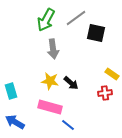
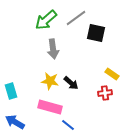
green arrow: rotated 20 degrees clockwise
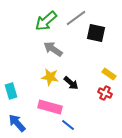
green arrow: moved 1 px down
gray arrow: rotated 132 degrees clockwise
yellow rectangle: moved 3 px left
yellow star: moved 4 px up
red cross: rotated 32 degrees clockwise
blue arrow: moved 2 px right, 1 px down; rotated 18 degrees clockwise
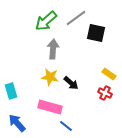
gray arrow: rotated 60 degrees clockwise
blue line: moved 2 px left, 1 px down
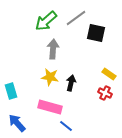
black arrow: rotated 119 degrees counterclockwise
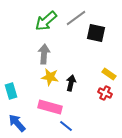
gray arrow: moved 9 px left, 5 px down
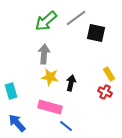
yellow rectangle: rotated 24 degrees clockwise
red cross: moved 1 px up
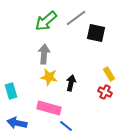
yellow star: moved 1 px left
pink rectangle: moved 1 px left, 1 px down
blue arrow: rotated 36 degrees counterclockwise
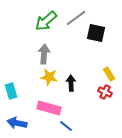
black arrow: rotated 14 degrees counterclockwise
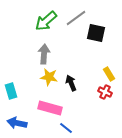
black arrow: rotated 21 degrees counterclockwise
pink rectangle: moved 1 px right
blue line: moved 2 px down
